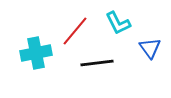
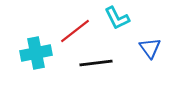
cyan L-shape: moved 1 px left, 5 px up
red line: rotated 12 degrees clockwise
black line: moved 1 px left
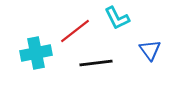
blue triangle: moved 2 px down
